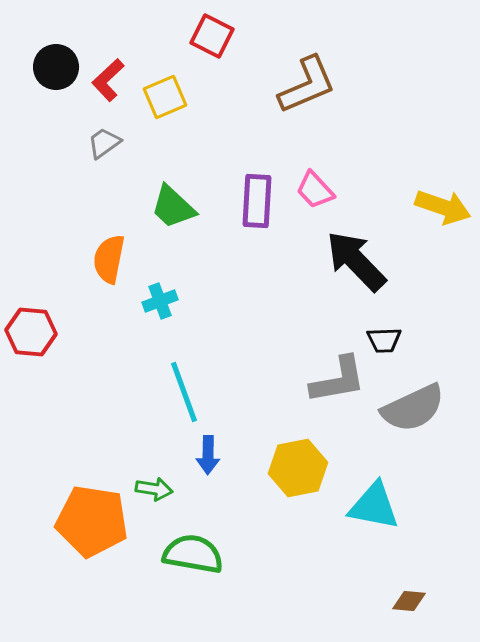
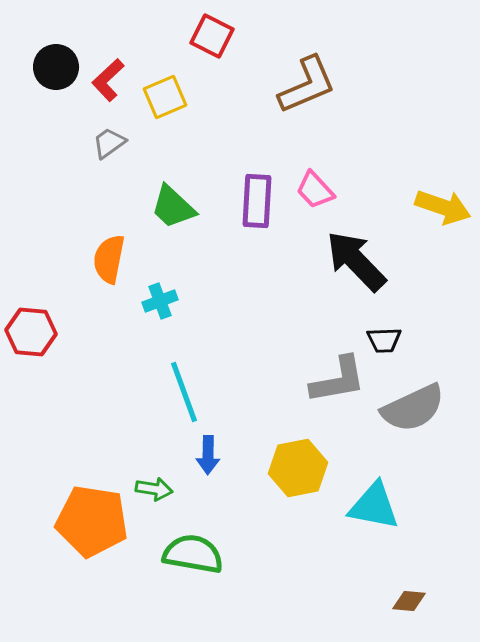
gray trapezoid: moved 5 px right
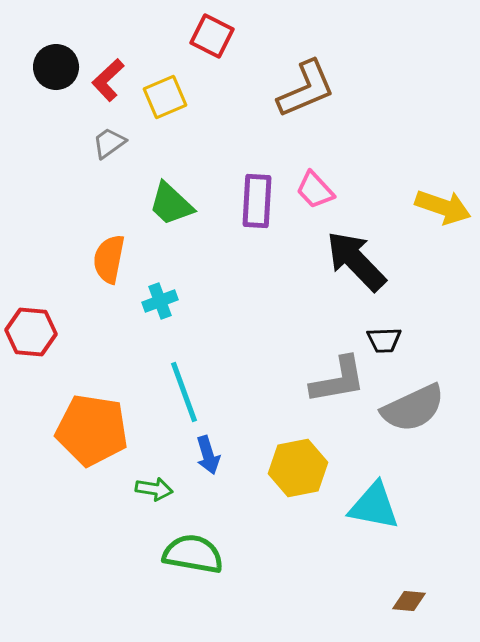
brown L-shape: moved 1 px left, 4 px down
green trapezoid: moved 2 px left, 3 px up
blue arrow: rotated 18 degrees counterclockwise
orange pentagon: moved 91 px up
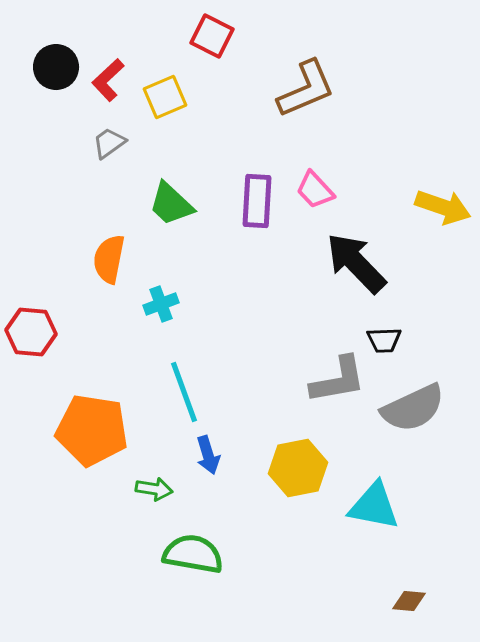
black arrow: moved 2 px down
cyan cross: moved 1 px right, 3 px down
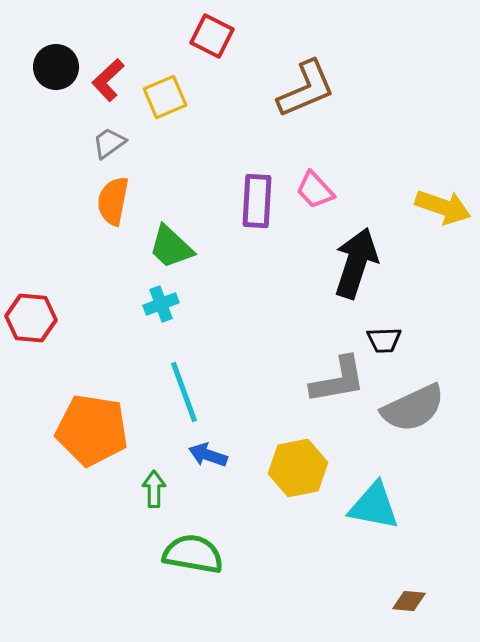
green trapezoid: moved 43 px down
orange semicircle: moved 4 px right, 58 px up
black arrow: rotated 62 degrees clockwise
red hexagon: moved 14 px up
blue arrow: rotated 126 degrees clockwise
green arrow: rotated 99 degrees counterclockwise
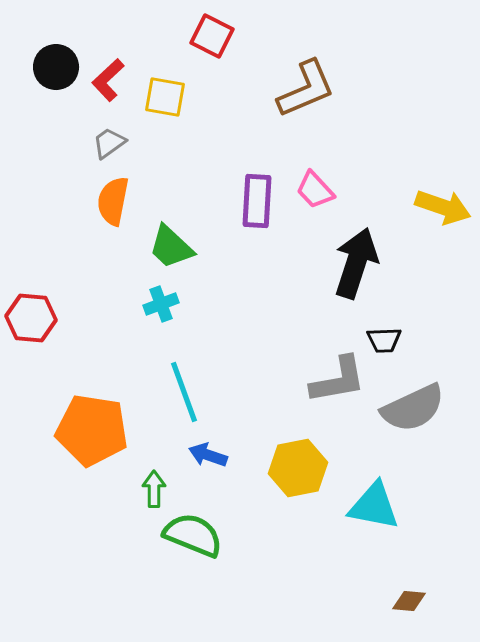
yellow square: rotated 33 degrees clockwise
green semicircle: moved 19 px up; rotated 12 degrees clockwise
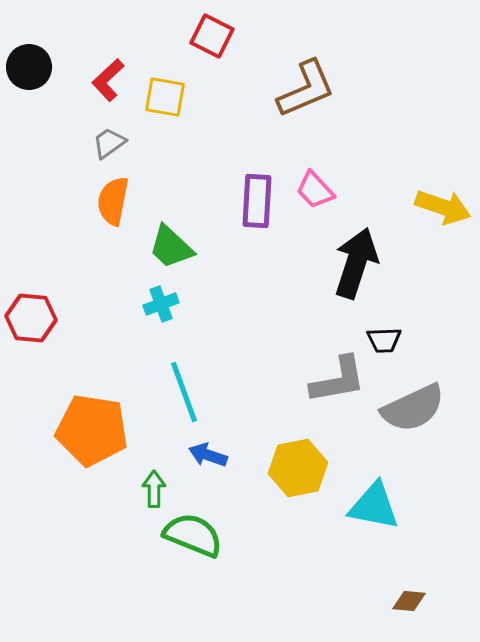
black circle: moved 27 px left
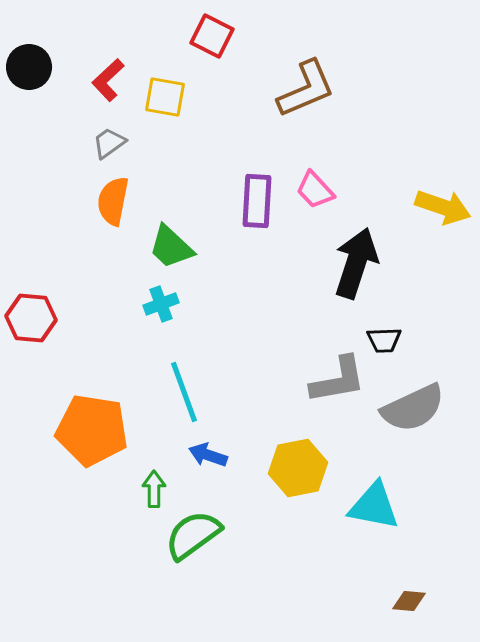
green semicircle: rotated 58 degrees counterclockwise
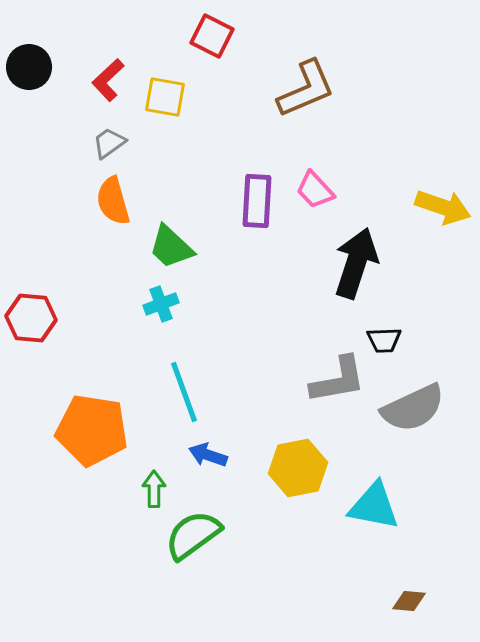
orange semicircle: rotated 27 degrees counterclockwise
